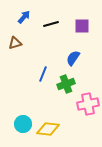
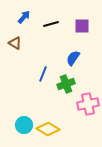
brown triangle: rotated 48 degrees clockwise
cyan circle: moved 1 px right, 1 px down
yellow diamond: rotated 25 degrees clockwise
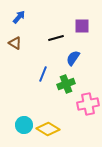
blue arrow: moved 5 px left
black line: moved 5 px right, 14 px down
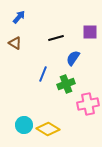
purple square: moved 8 px right, 6 px down
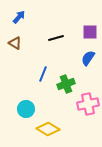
blue semicircle: moved 15 px right
cyan circle: moved 2 px right, 16 px up
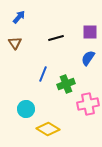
brown triangle: rotated 24 degrees clockwise
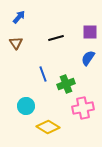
brown triangle: moved 1 px right
blue line: rotated 42 degrees counterclockwise
pink cross: moved 5 px left, 4 px down
cyan circle: moved 3 px up
yellow diamond: moved 2 px up
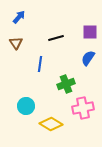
blue line: moved 3 px left, 10 px up; rotated 28 degrees clockwise
yellow diamond: moved 3 px right, 3 px up
